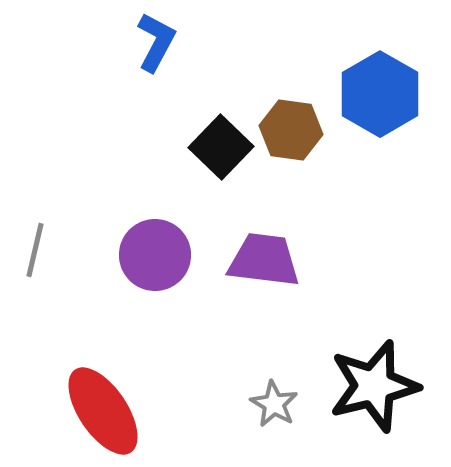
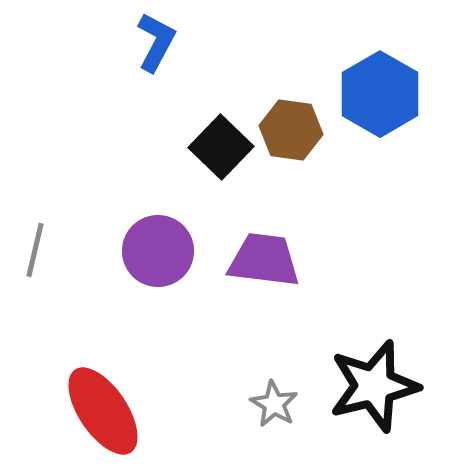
purple circle: moved 3 px right, 4 px up
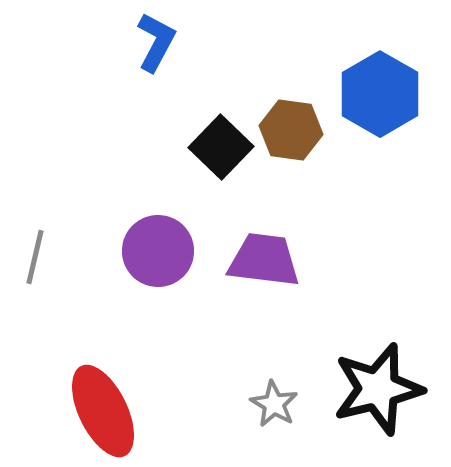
gray line: moved 7 px down
black star: moved 4 px right, 3 px down
red ellipse: rotated 8 degrees clockwise
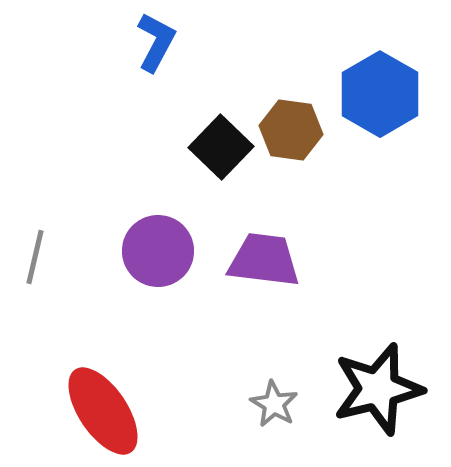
red ellipse: rotated 8 degrees counterclockwise
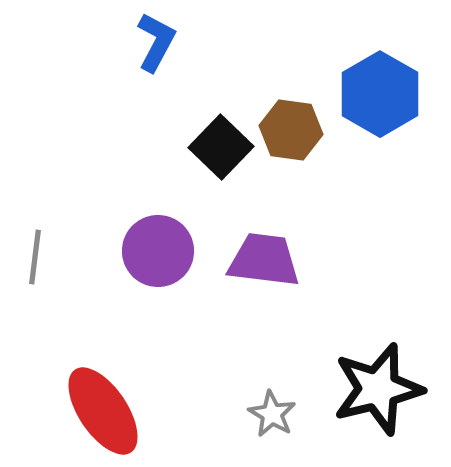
gray line: rotated 6 degrees counterclockwise
gray star: moved 2 px left, 10 px down
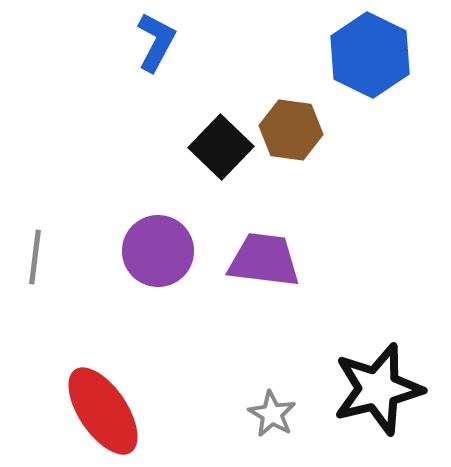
blue hexagon: moved 10 px left, 39 px up; rotated 4 degrees counterclockwise
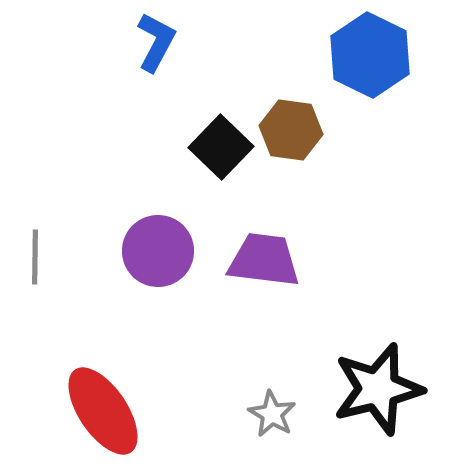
gray line: rotated 6 degrees counterclockwise
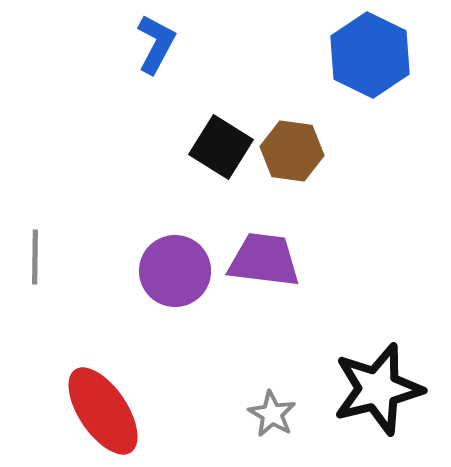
blue L-shape: moved 2 px down
brown hexagon: moved 1 px right, 21 px down
black square: rotated 12 degrees counterclockwise
purple circle: moved 17 px right, 20 px down
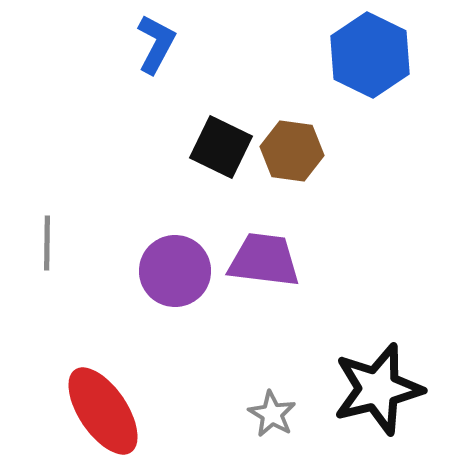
black square: rotated 6 degrees counterclockwise
gray line: moved 12 px right, 14 px up
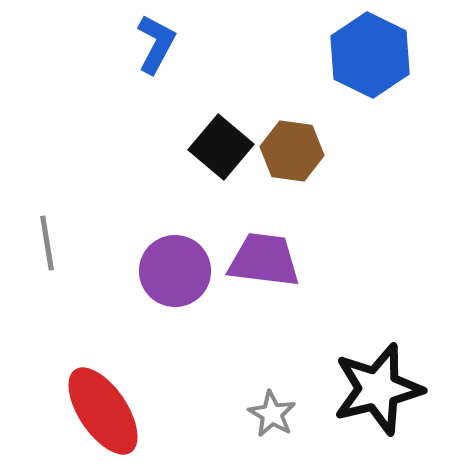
black square: rotated 14 degrees clockwise
gray line: rotated 10 degrees counterclockwise
